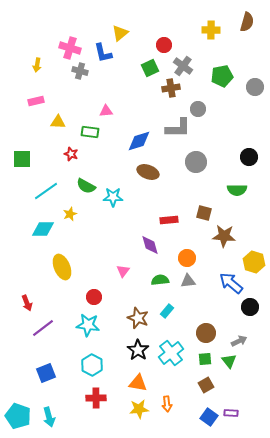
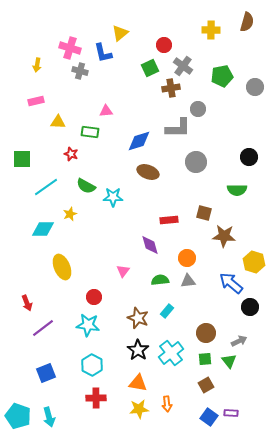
cyan line at (46, 191): moved 4 px up
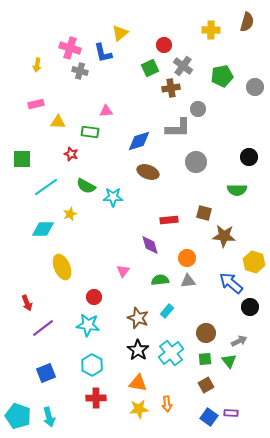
pink rectangle at (36, 101): moved 3 px down
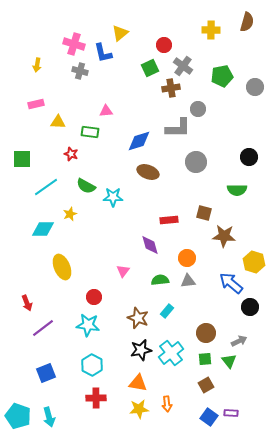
pink cross at (70, 48): moved 4 px right, 4 px up
black star at (138, 350): moved 3 px right; rotated 25 degrees clockwise
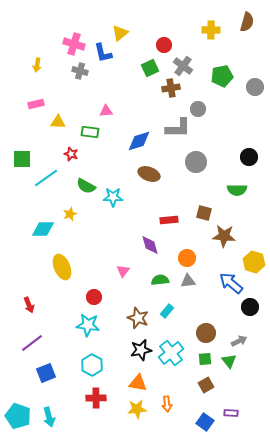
brown ellipse at (148, 172): moved 1 px right, 2 px down
cyan line at (46, 187): moved 9 px up
red arrow at (27, 303): moved 2 px right, 2 px down
purple line at (43, 328): moved 11 px left, 15 px down
yellow star at (139, 409): moved 2 px left
blue square at (209, 417): moved 4 px left, 5 px down
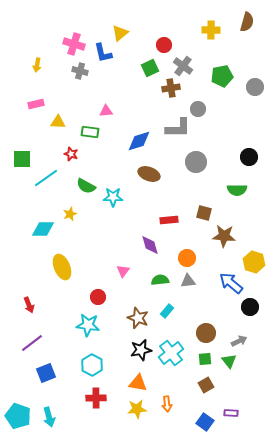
red circle at (94, 297): moved 4 px right
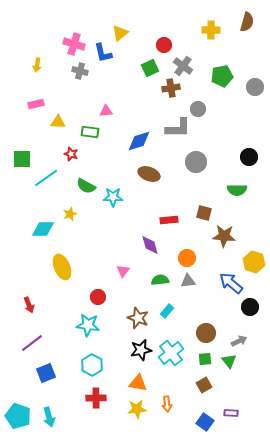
brown square at (206, 385): moved 2 px left
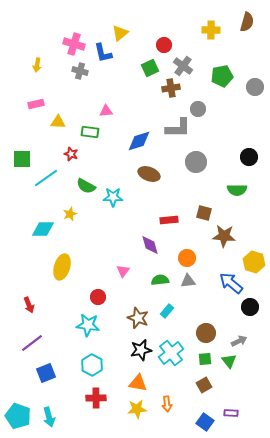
yellow ellipse at (62, 267): rotated 40 degrees clockwise
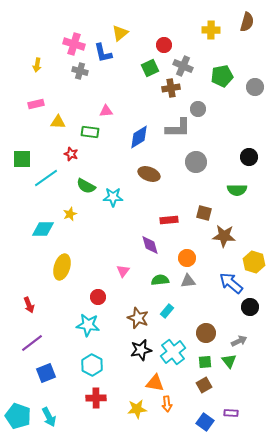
gray cross at (183, 66): rotated 12 degrees counterclockwise
blue diamond at (139, 141): moved 4 px up; rotated 15 degrees counterclockwise
cyan cross at (171, 353): moved 2 px right, 1 px up
green square at (205, 359): moved 3 px down
orange triangle at (138, 383): moved 17 px right
cyan arrow at (49, 417): rotated 12 degrees counterclockwise
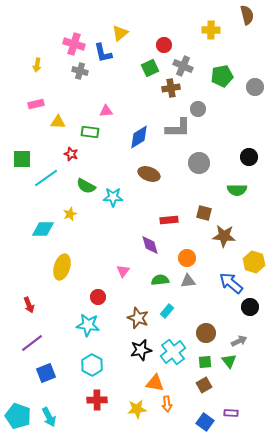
brown semicircle at (247, 22): moved 7 px up; rotated 30 degrees counterclockwise
gray circle at (196, 162): moved 3 px right, 1 px down
red cross at (96, 398): moved 1 px right, 2 px down
